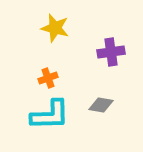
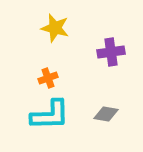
gray diamond: moved 5 px right, 9 px down
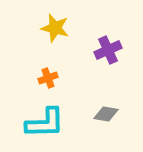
purple cross: moved 3 px left, 2 px up; rotated 16 degrees counterclockwise
cyan L-shape: moved 5 px left, 8 px down
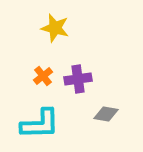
purple cross: moved 30 px left, 29 px down; rotated 16 degrees clockwise
orange cross: moved 5 px left, 2 px up; rotated 18 degrees counterclockwise
cyan L-shape: moved 5 px left, 1 px down
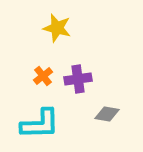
yellow star: moved 2 px right
gray diamond: moved 1 px right
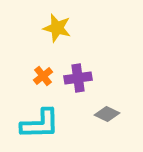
purple cross: moved 1 px up
gray diamond: rotated 15 degrees clockwise
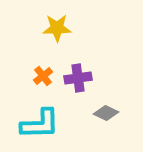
yellow star: rotated 16 degrees counterclockwise
gray diamond: moved 1 px left, 1 px up
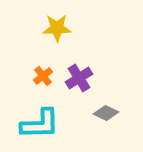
purple cross: moved 1 px right; rotated 24 degrees counterclockwise
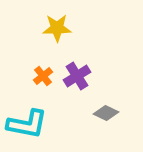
purple cross: moved 2 px left, 2 px up
cyan L-shape: moved 13 px left; rotated 12 degrees clockwise
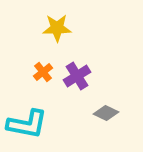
orange cross: moved 4 px up
